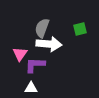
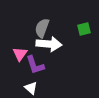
green square: moved 4 px right
purple L-shape: rotated 110 degrees counterclockwise
white triangle: rotated 40 degrees clockwise
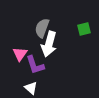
white arrow: rotated 100 degrees clockwise
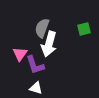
white triangle: moved 5 px right; rotated 24 degrees counterclockwise
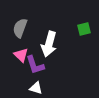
gray semicircle: moved 22 px left
pink triangle: moved 1 px right, 1 px down; rotated 21 degrees counterclockwise
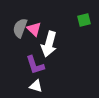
green square: moved 9 px up
pink triangle: moved 13 px right, 26 px up
white triangle: moved 2 px up
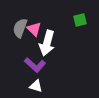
green square: moved 4 px left
white arrow: moved 2 px left, 1 px up
purple L-shape: rotated 30 degrees counterclockwise
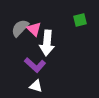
gray semicircle: rotated 24 degrees clockwise
white arrow: rotated 10 degrees counterclockwise
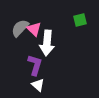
purple L-shape: rotated 115 degrees counterclockwise
white triangle: moved 2 px right, 1 px up; rotated 24 degrees clockwise
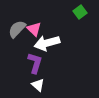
green square: moved 8 px up; rotated 24 degrees counterclockwise
gray semicircle: moved 3 px left, 1 px down
white arrow: rotated 70 degrees clockwise
purple L-shape: moved 2 px up
